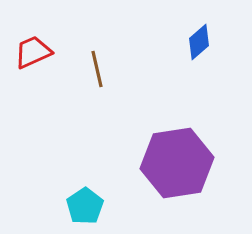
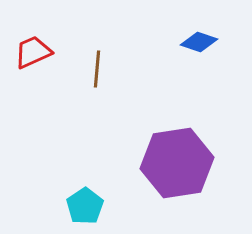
blue diamond: rotated 60 degrees clockwise
brown line: rotated 18 degrees clockwise
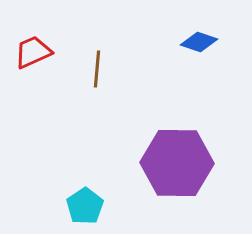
purple hexagon: rotated 10 degrees clockwise
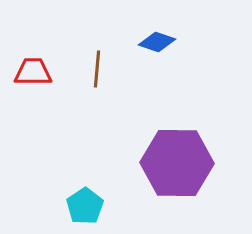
blue diamond: moved 42 px left
red trapezoid: moved 20 px down; rotated 24 degrees clockwise
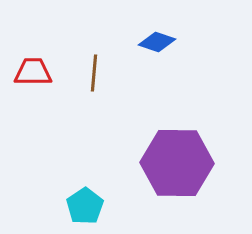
brown line: moved 3 px left, 4 px down
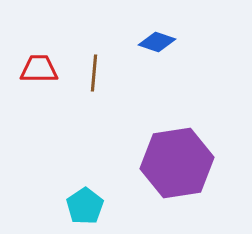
red trapezoid: moved 6 px right, 3 px up
purple hexagon: rotated 10 degrees counterclockwise
